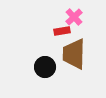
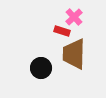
red rectangle: rotated 28 degrees clockwise
black circle: moved 4 px left, 1 px down
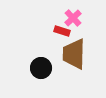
pink cross: moved 1 px left, 1 px down
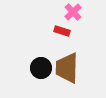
pink cross: moved 6 px up
brown trapezoid: moved 7 px left, 14 px down
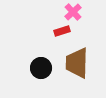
red rectangle: rotated 35 degrees counterclockwise
brown trapezoid: moved 10 px right, 5 px up
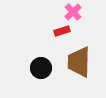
brown trapezoid: moved 2 px right, 1 px up
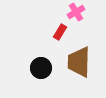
pink cross: moved 3 px right; rotated 12 degrees clockwise
red rectangle: moved 2 px left, 1 px down; rotated 42 degrees counterclockwise
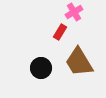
pink cross: moved 2 px left
brown trapezoid: rotated 32 degrees counterclockwise
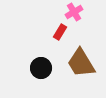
brown trapezoid: moved 2 px right, 1 px down
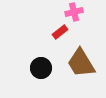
pink cross: rotated 18 degrees clockwise
red rectangle: rotated 21 degrees clockwise
